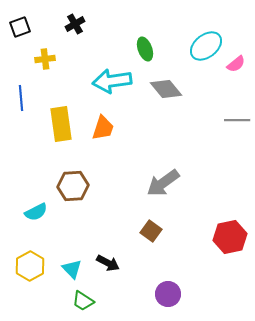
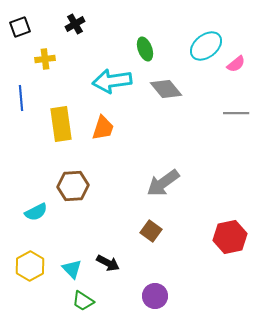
gray line: moved 1 px left, 7 px up
purple circle: moved 13 px left, 2 px down
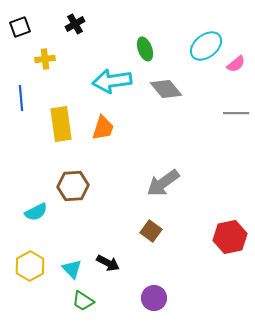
purple circle: moved 1 px left, 2 px down
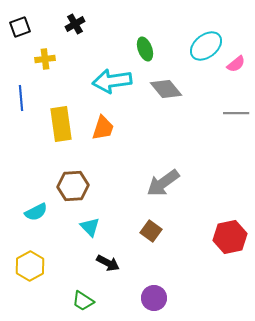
cyan triangle: moved 18 px right, 42 px up
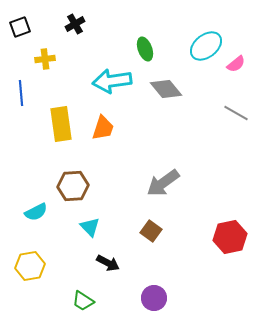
blue line: moved 5 px up
gray line: rotated 30 degrees clockwise
yellow hexagon: rotated 20 degrees clockwise
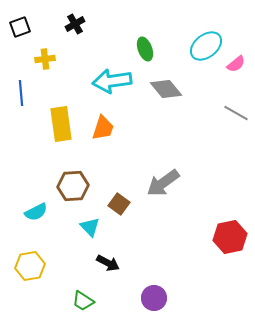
brown square: moved 32 px left, 27 px up
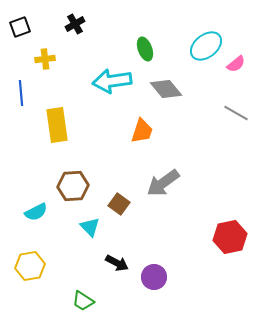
yellow rectangle: moved 4 px left, 1 px down
orange trapezoid: moved 39 px right, 3 px down
black arrow: moved 9 px right
purple circle: moved 21 px up
